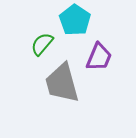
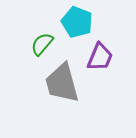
cyan pentagon: moved 2 px right, 2 px down; rotated 12 degrees counterclockwise
purple trapezoid: moved 1 px right
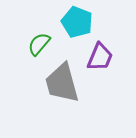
green semicircle: moved 3 px left
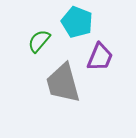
green semicircle: moved 3 px up
gray trapezoid: moved 1 px right
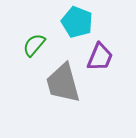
green semicircle: moved 5 px left, 4 px down
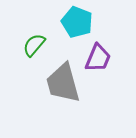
purple trapezoid: moved 2 px left, 1 px down
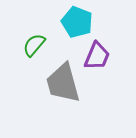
purple trapezoid: moved 1 px left, 2 px up
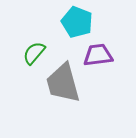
green semicircle: moved 8 px down
purple trapezoid: moved 1 px right, 1 px up; rotated 120 degrees counterclockwise
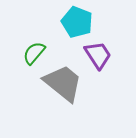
purple trapezoid: rotated 64 degrees clockwise
gray trapezoid: rotated 144 degrees clockwise
